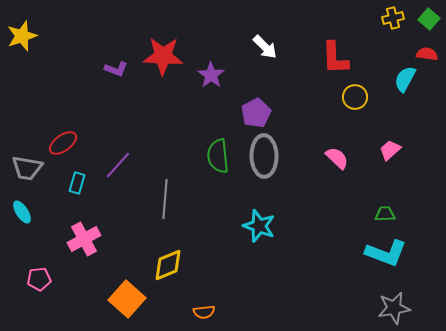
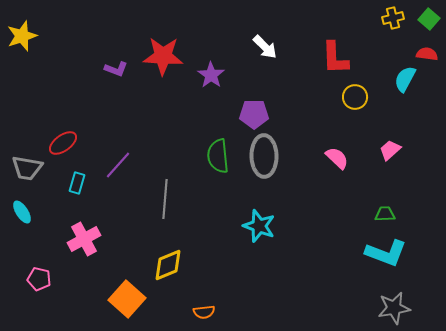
purple pentagon: moved 2 px left, 1 px down; rotated 28 degrees clockwise
pink pentagon: rotated 20 degrees clockwise
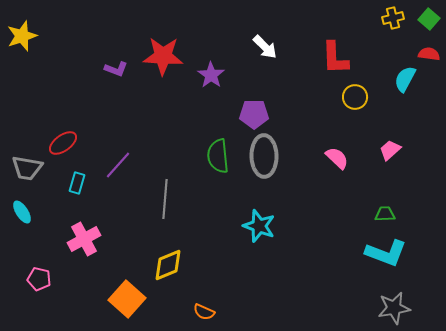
red semicircle: moved 2 px right
orange semicircle: rotated 30 degrees clockwise
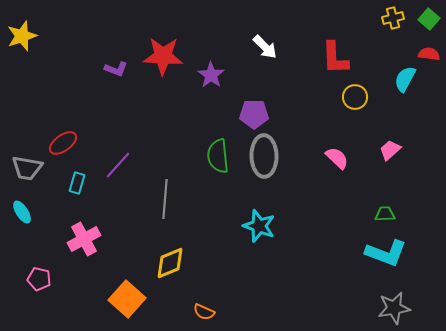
yellow diamond: moved 2 px right, 2 px up
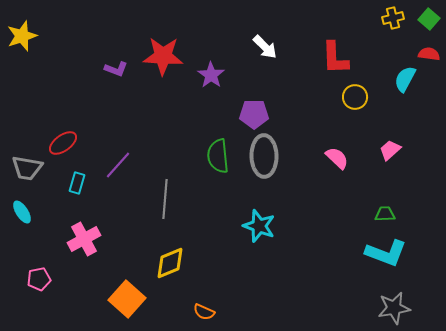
pink pentagon: rotated 25 degrees counterclockwise
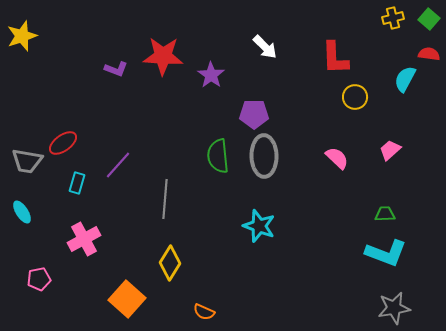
gray trapezoid: moved 7 px up
yellow diamond: rotated 36 degrees counterclockwise
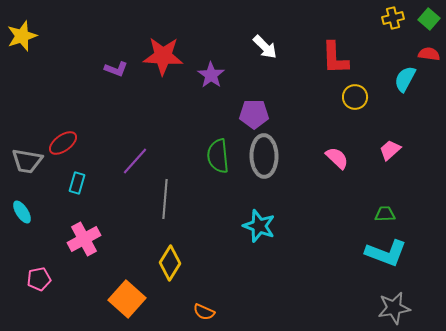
purple line: moved 17 px right, 4 px up
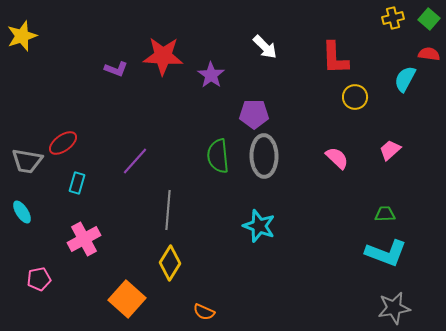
gray line: moved 3 px right, 11 px down
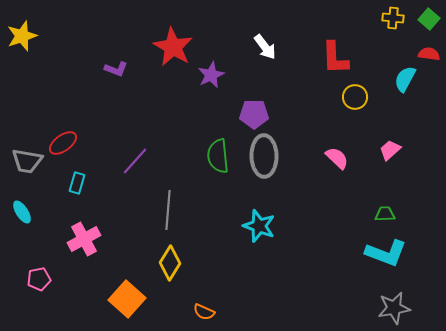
yellow cross: rotated 20 degrees clockwise
white arrow: rotated 8 degrees clockwise
red star: moved 10 px right, 9 px up; rotated 27 degrees clockwise
purple star: rotated 12 degrees clockwise
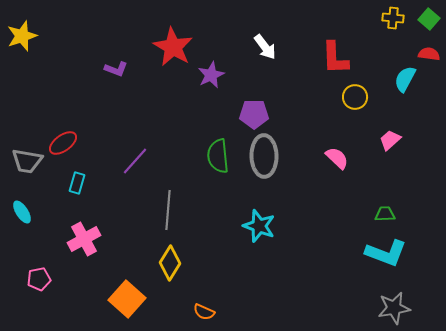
pink trapezoid: moved 10 px up
